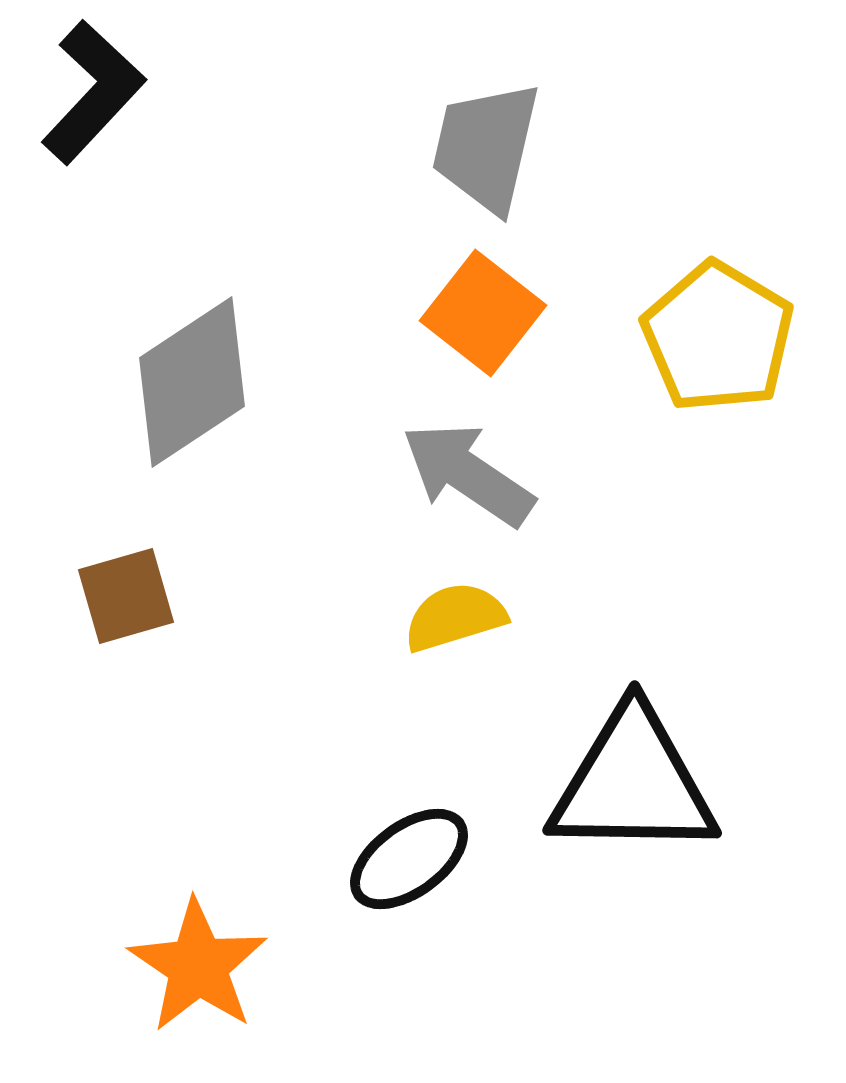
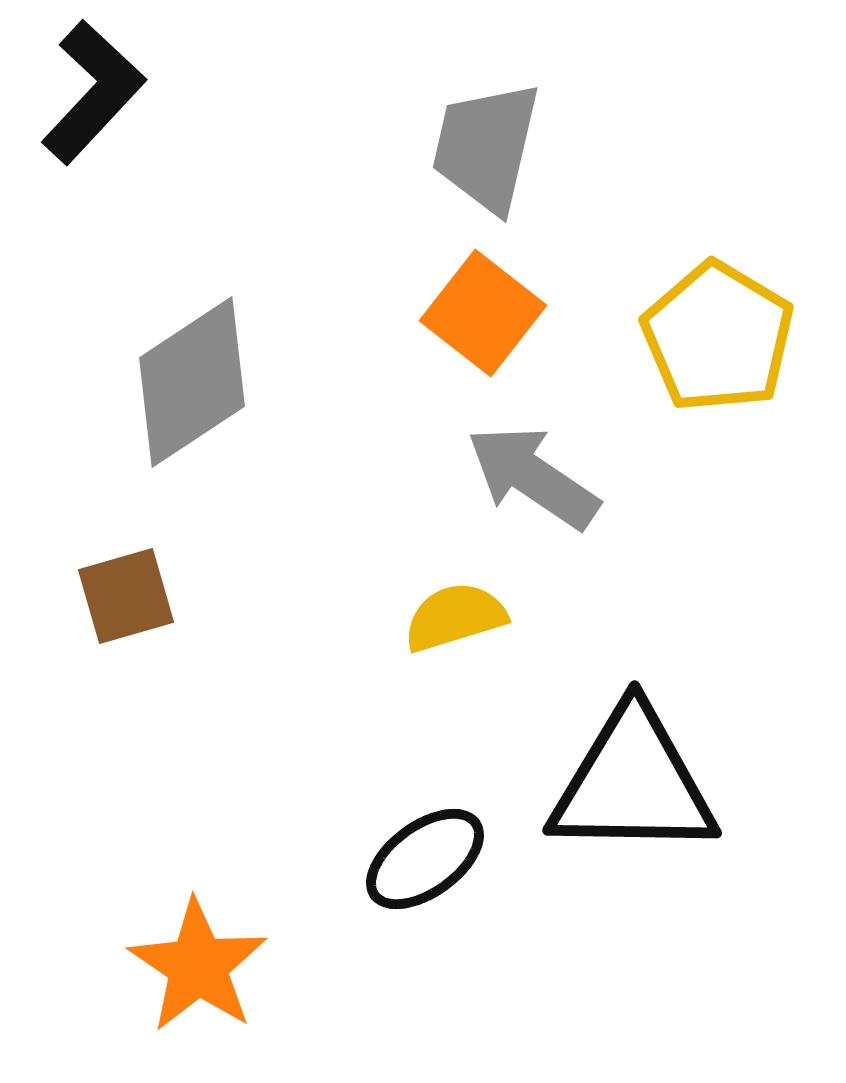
gray arrow: moved 65 px right, 3 px down
black ellipse: moved 16 px right
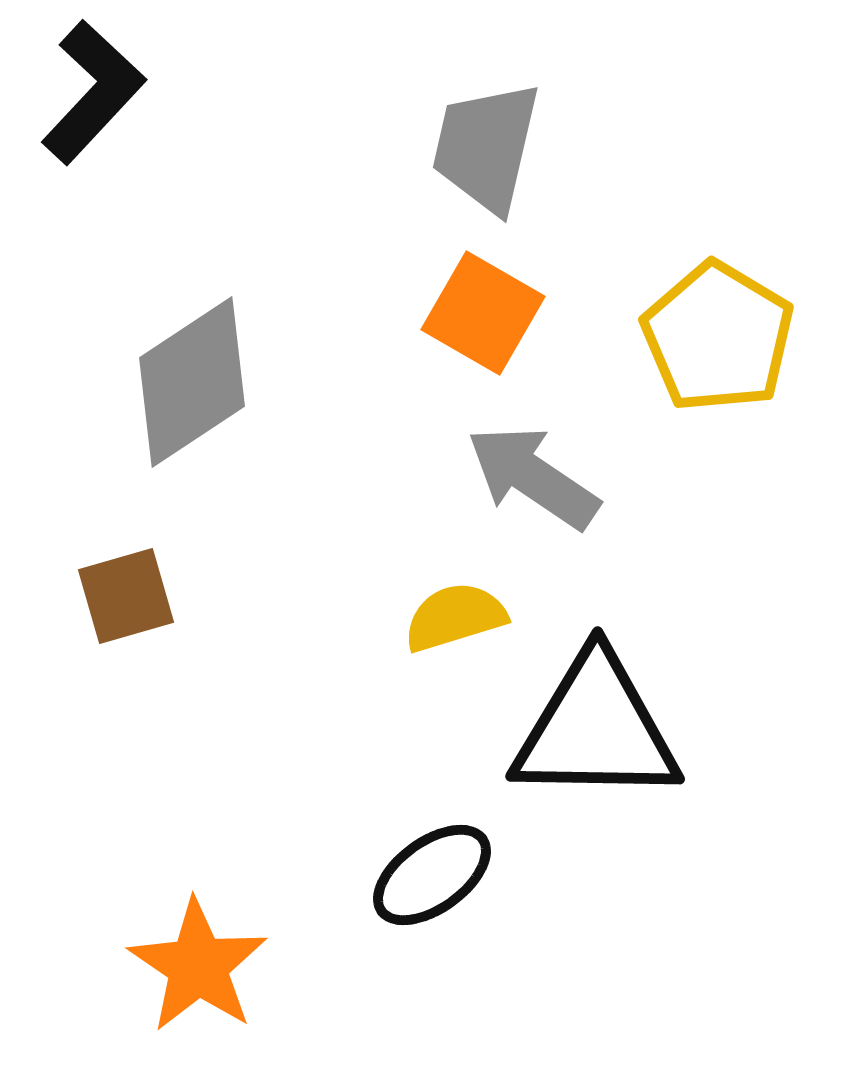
orange square: rotated 8 degrees counterclockwise
black triangle: moved 37 px left, 54 px up
black ellipse: moved 7 px right, 16 px down
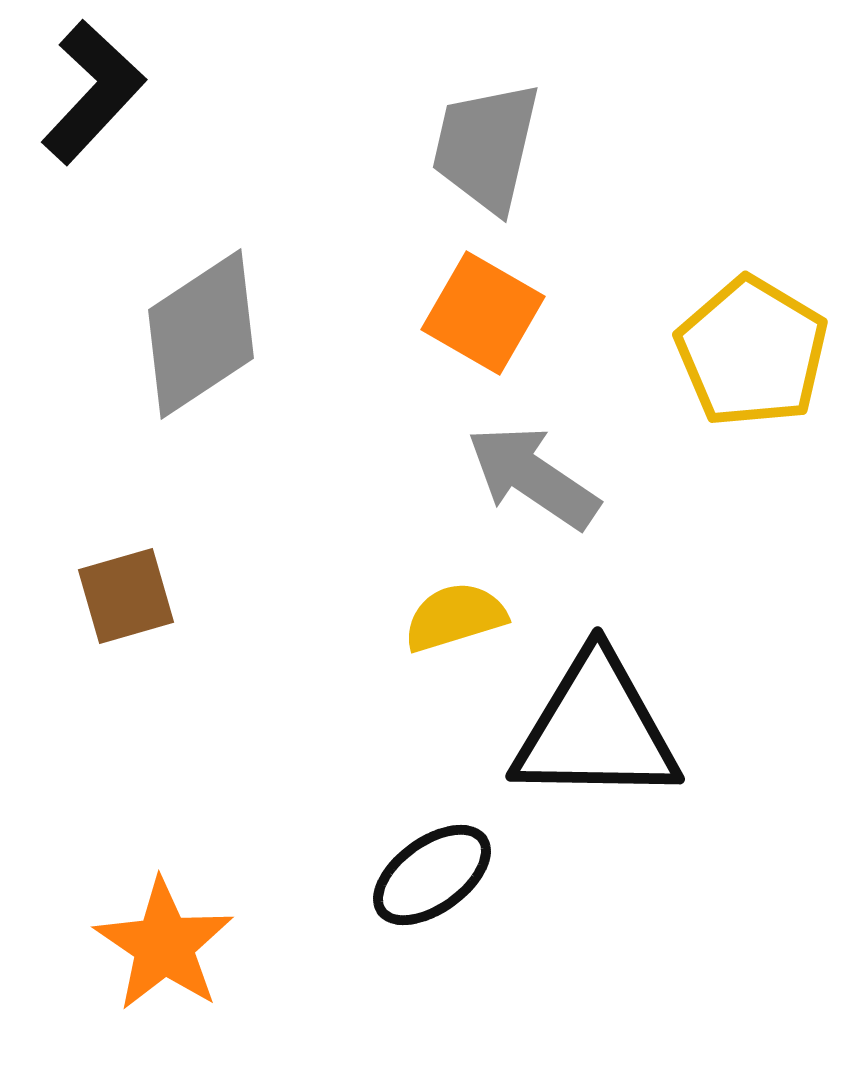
yellow pentagon: moved 34 px right, 15 px down
gray diamond: moved 9 px right, 48 px up
orange star: moved 34 px left, 21 px up
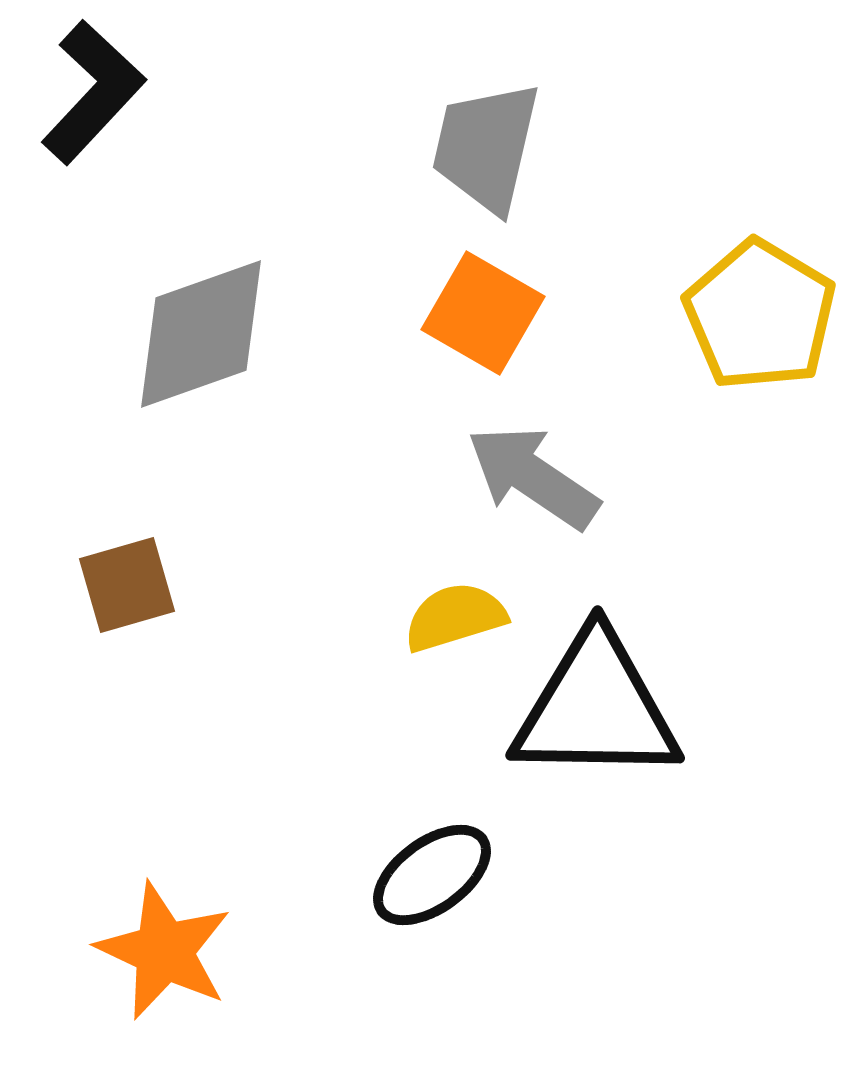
gray diamond: rotated 14 degrees clockwise
yellow pentagon: moved 8 px right, 37 px up
brown square: moved 1 px right, 11 px up
black triangle: moved 21 px up
orange star: moved 6 px down; rotated 9 degrees counterclockwise
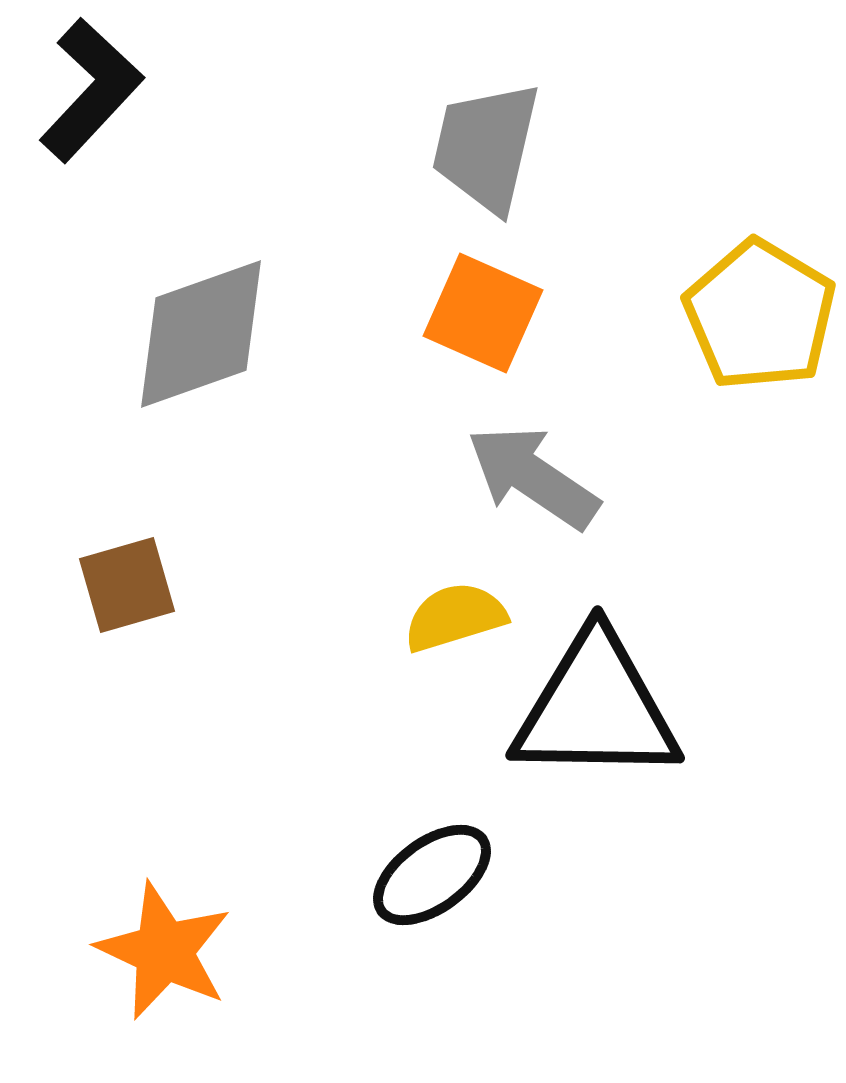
black L-shape: moved 2 px left, 2 px up
orange square: rotated 6 degrees counterclockwise
